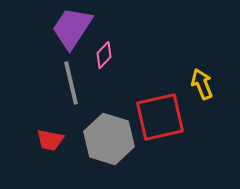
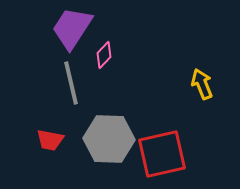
red square: moved 2 px right, 37 px down
gray hexagon: rotated 15 degrees counterclockwise
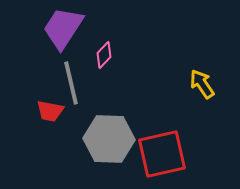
purple trapezoid: moved 9 px left
yellow arrow: rotated 12 degrees counterclockwise
red trapezoid: moved 29 px up
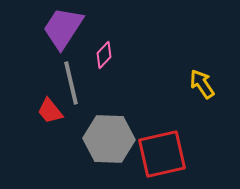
red trapezoid: rotated 40 degrees clockwise
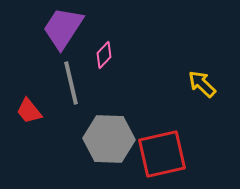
yellow arrow: rotated 12 degrees counterclockwise
red trapezoid: moved 21 px left
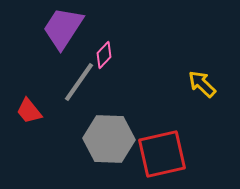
gray line: moved 8 px right, 1 px up; rotated 48 degrees clockwise
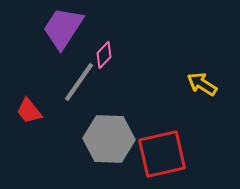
yellow arrow: rotated 12 degrees counterclockwise
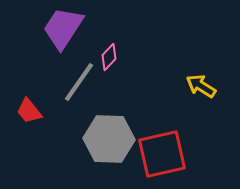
pink diamond: moved 5 px right, 2 px down
yellow arrow: moved 1 px left, 2 px down
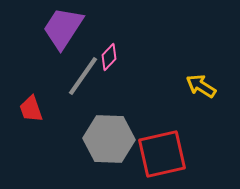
gray line: moved 4 px right, 6 px up
red trapezoid: moved 2 px right, 2 px up; rotated 20 degrees clockwise
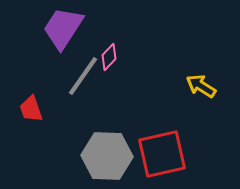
gray hexagon: moved 2 px left, 17 px down
